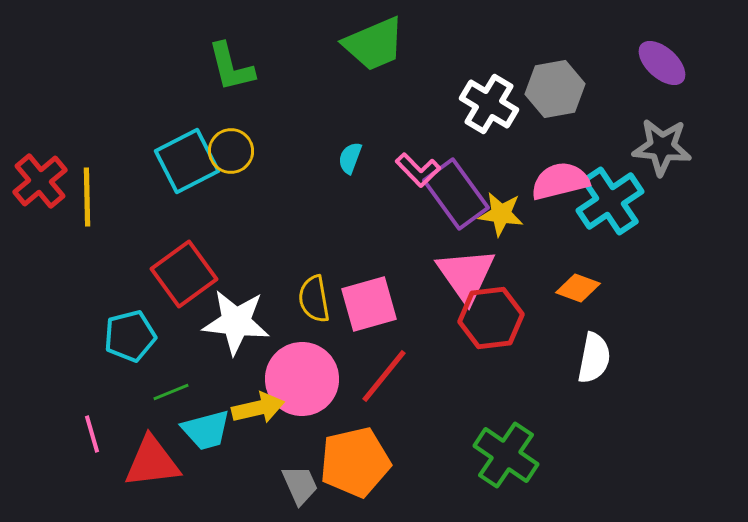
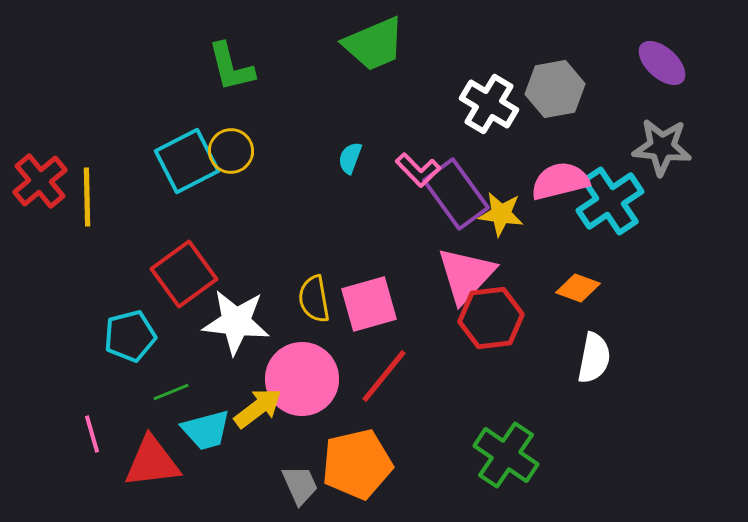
pink triangle: rotated 18 degrees clockwise
yellow arrow: rotated 24 degrees counterclockwise
orange pentagon: moved 2 px right, 2 px down
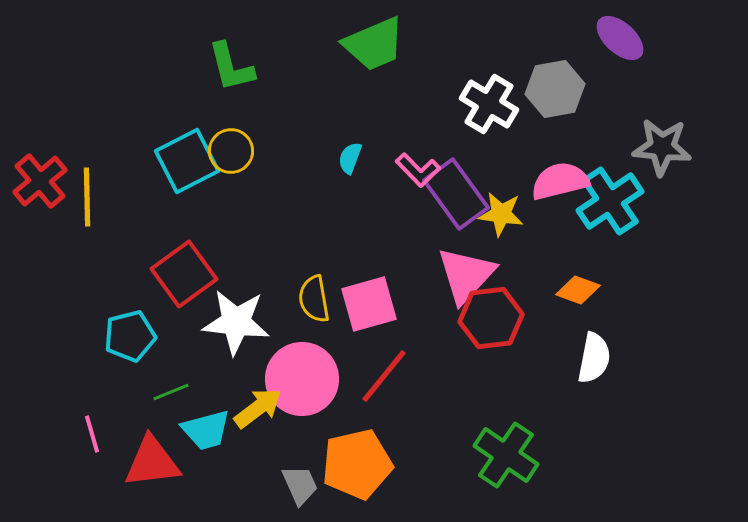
purple ellipse: moved 42 px left, 25 px up
orange diamond: moved 2 px down
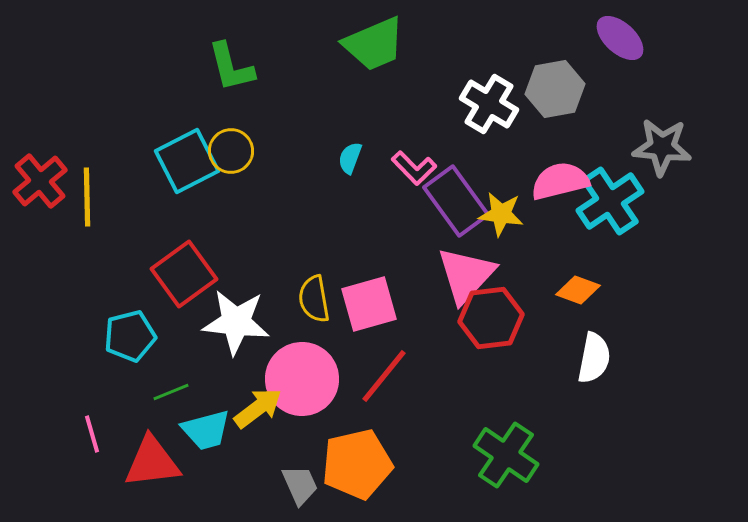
pink L-shape: moved 4 px left, 2 px up
purple rectangle: moved 7 px down
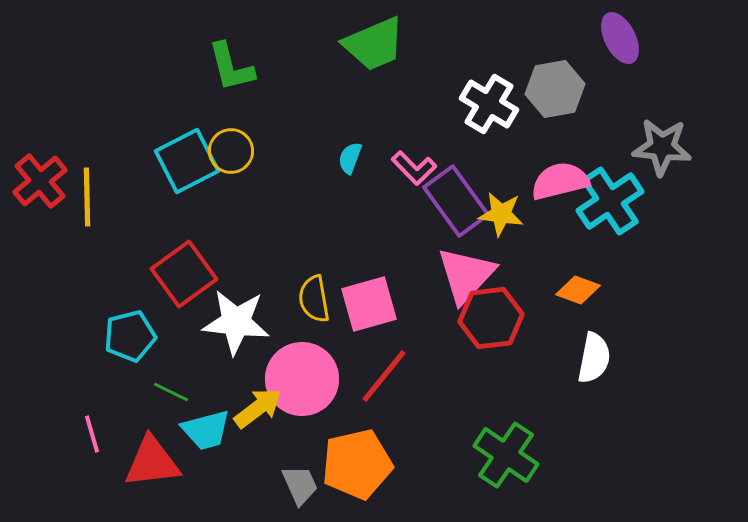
purple ellipse: rotated 21 degrees clockwise
green line: rotated 48 degrees clockwise
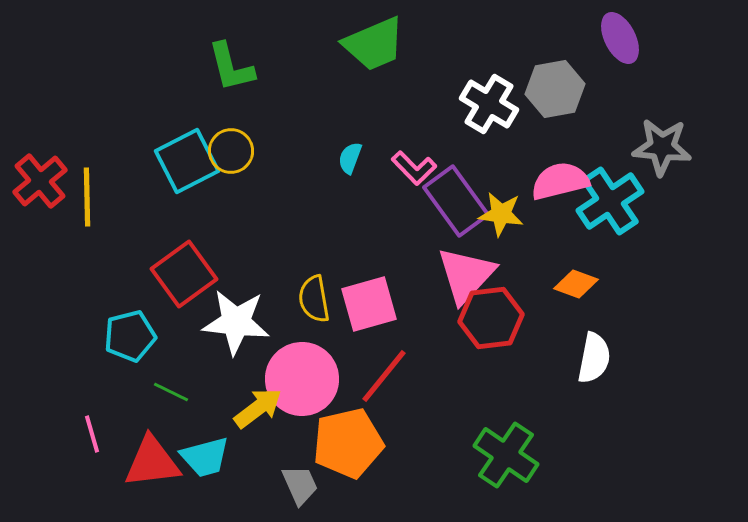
orange diamond: moved 2 px left, 6 px up
cyan trapezoid: moved 1 px left, 27 px down
orange pentagon: moved 9 px left, 21 px up
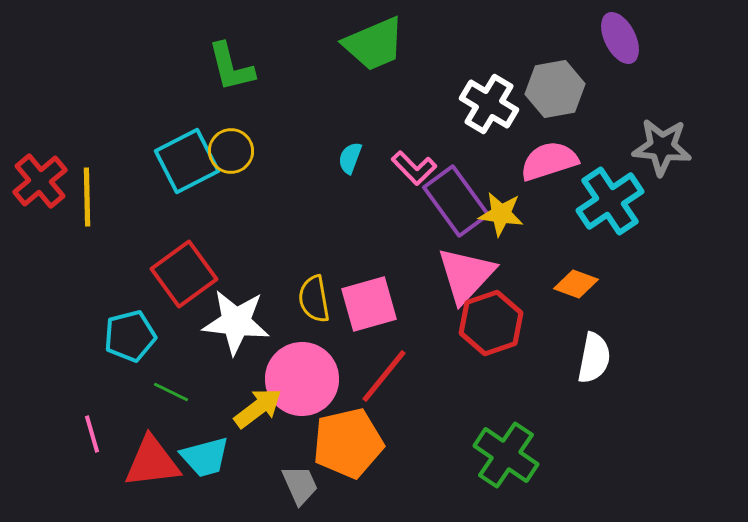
pink semicircle: moved 11 px left, 20 px up; rotated 4 degrees counterclockwise
red hexagon: moved 5 px down; rotated 12 degrees counterclockwise
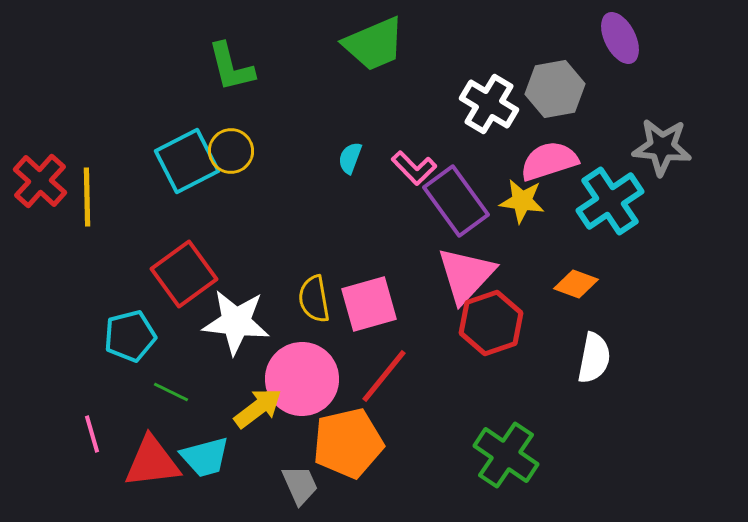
red cross: rotated 8 degrees counterclockwise
yellow star: moved 21 px right, 13 px up
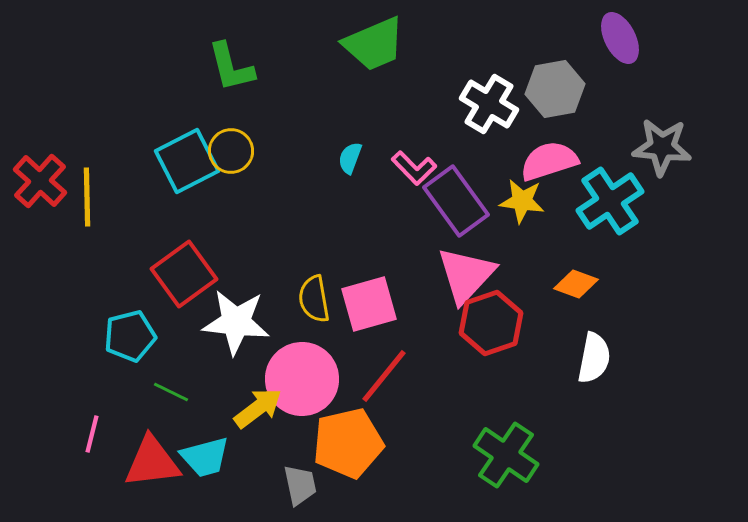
pink line: rotated 30 degrees clockwise
gray trapezoid: rotated 12 degrees clockwise
